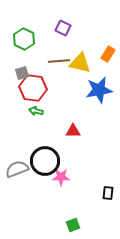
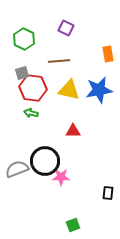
purple square: moved 3 px right
orange rectangle: rotated 42 degrees counterclockwise
yellow triangle: moved 11 px left, 27 px down
green arrow: moved 5 px left, 2 px down
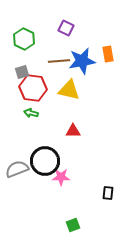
gray square: moved 1 px up
blue star: moved 17 px left, 29 px up
